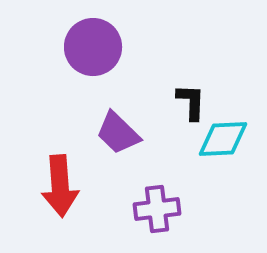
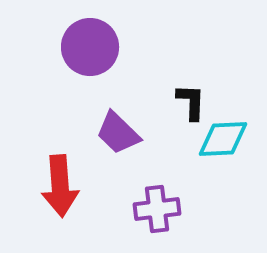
purple circle: moved 3 px left
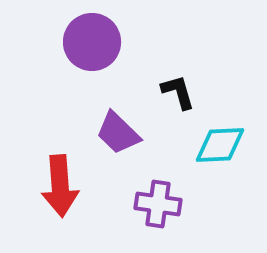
purple circle: moved 2 px right, 5 px up
black L-shape: moved 13 px left, 10 px up; rotated 18 degrees counterclockwise
cyan diamond: moved 3 px left, 6 px down
purple cross: moved 1 px right, 5 px up; rotated 15 degrees clockwise
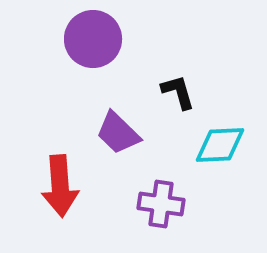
purple circle: moved 1 px right, 3 px up
purple cross: moved 3 px right
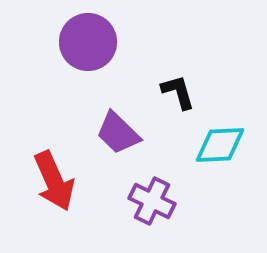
purple circle: moved 5 px left, 3 px down
red arrow: moved 6 px left, 5 px up; rotated 20 degrees counterclockwise
purple cross: moved 9 px left, 3 px up; rotated 18 degrees clockwise
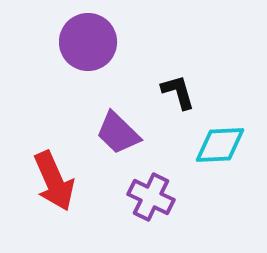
purple cross: moved 1 px left, 4 px up
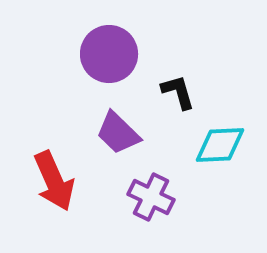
purple circle: moved 21 px right, 12 px down
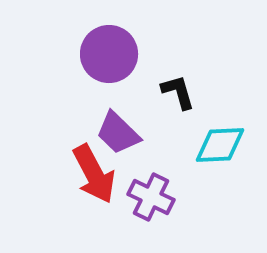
red arrow: moved 40 px right, 7 px up; rotated 4 degrees counterclockwise
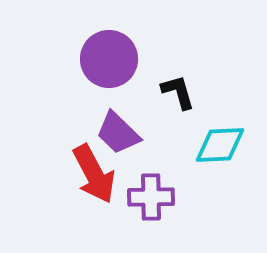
purple circle: moved 5 px down
purple cross: rotated 27 degrees counterclockwise
